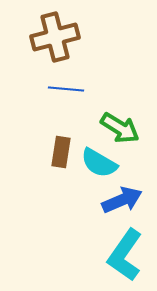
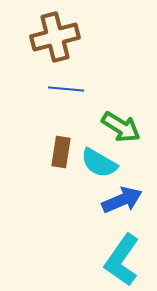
green arrow: moved 1 px right, 1 px up
cyan L-shape: moved 3 px left, 5 px down
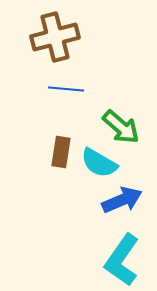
green arrow: rotated 9 degrees clockwise
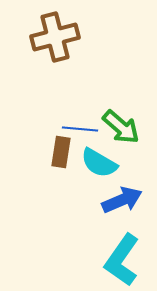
blue line: moved 14 px right, 40 px down
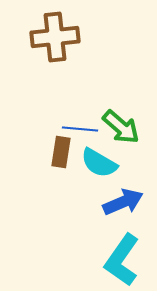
brown cross: rotated 9 degrees clockwise
blue arrow: moved 1 px right, 2 px down
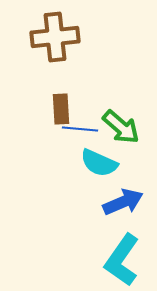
brown rectangle: moved 43 px up; rotated 12 degrees counterclockwise
cyan semicircle: rotated 6 degrees counterclockwise
